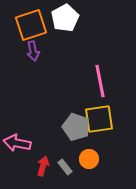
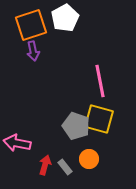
yellow square: rotated 24 degrees clockwise
gray pentagon: moved 1 px up
red arrow: moved 2 px right, 1 px up
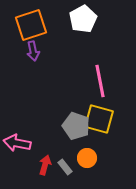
white pentagon: moved 18 px right, 1 px down
orange circle: moved 2 px left, 1 px up
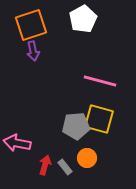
pink line: rotated 64 degrees counterclockwise
gray pentagon: rotated 24 degrees counterclockwise
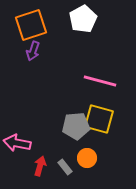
purple arrow: rotated 30 degrees clockwise
red arrow: moved 5 px left, 1 px down
